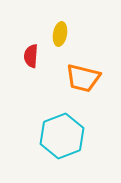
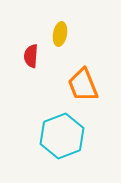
orange trapezoid: moved 7 px down; rotated 54 degrees clockwise
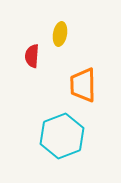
red semicircle: moved 1 px right
orange trapezoid: rotated 21 degrees clockwise
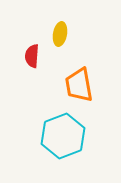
orange trapezoid: moved 4 px left; rotated 9 degrees counterclockwise
cyan hexagon: moved 1 px right
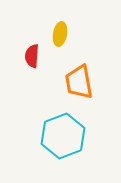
orange trapezoid: moved 3 px up
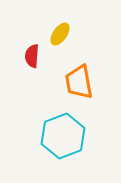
yellow ellipse: rotated 25 degrees clockwise
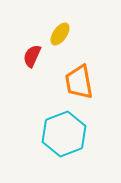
red semicircle: rotated 20 degrees clockwise
cyan hexagon: moved 1 px right, 2 px up
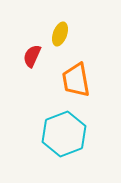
yellow ellipse: rotated 15 degrees counterclockwise
orange trapezoid: moved 3 px left, 2 px up
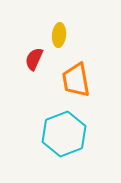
yellow ellipse: moved 1 px left, 1 px down; rotated 15 degrees counterclockwise
red semicircle: moved 2 px right, 3 px down
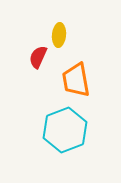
red semicircle: moved 4 px right, 2 px up
cyan hexagon: moved 1 px right, 4 px up
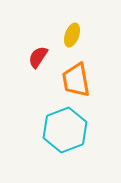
yellow ellipse: moved 13 px right; rotated 15 degrees clockwise
red semicircle: rotated 10 degrees clockwise
